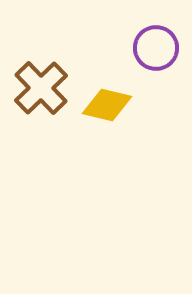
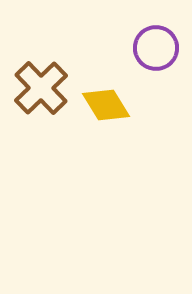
yellow diamond: moved 1 px left; rotated 45 degrees clockwise
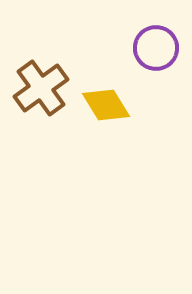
brown cross: rotated 8 degrees clockwise
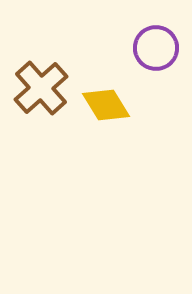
brown cross: rotated 6 degrees counterclockwise
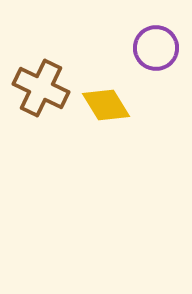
brown cross: rotated 22 degrees counterclockwise
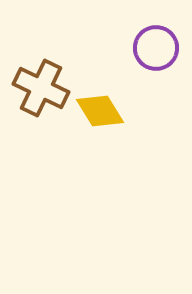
yellow diamond: moved 6 px left, 6 px down
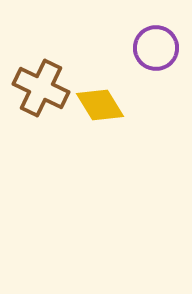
yellow diamond: moved 6 px up
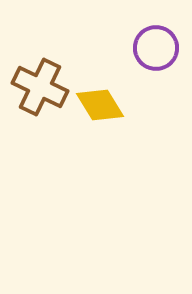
brown cross: moved 1 px left, 1 px up
